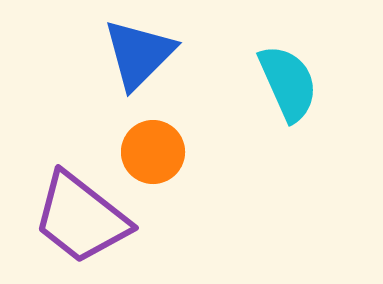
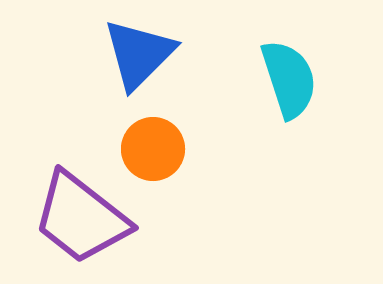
cyan semicircle: moved 1 px right, 4 px up; rotated 6 degrees clockwise
orange circle: moved 3 px up
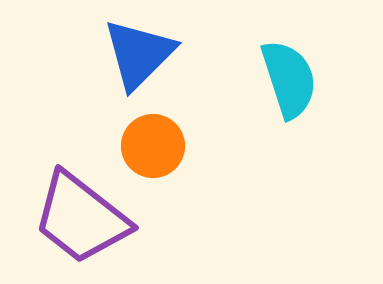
orange circle: moved 3 px up
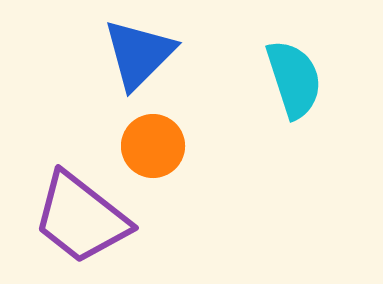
cyan semicircle: moved 5 px right
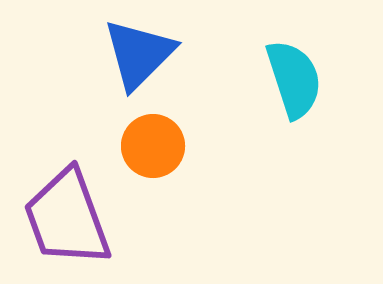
purple trapezoid: moved 14 px left; rotated 32 degrees clockwise
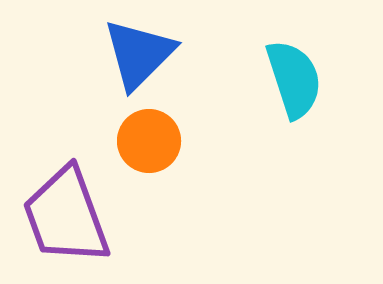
orange circle: moved 4 px left, 5 px up
purple trapezoid: moved 1 px left, 2 px up
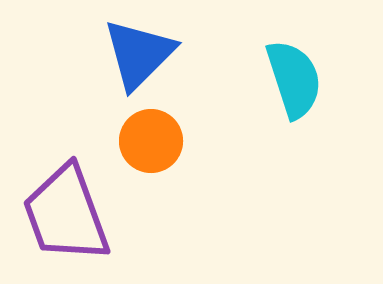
orange circle: moved 2 px right
purple trapezoid: moved 2 px up
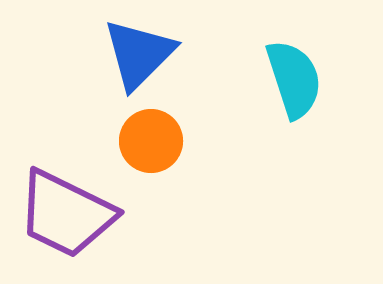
purple trapezoid: rotated 44 degrees counterclockwise
